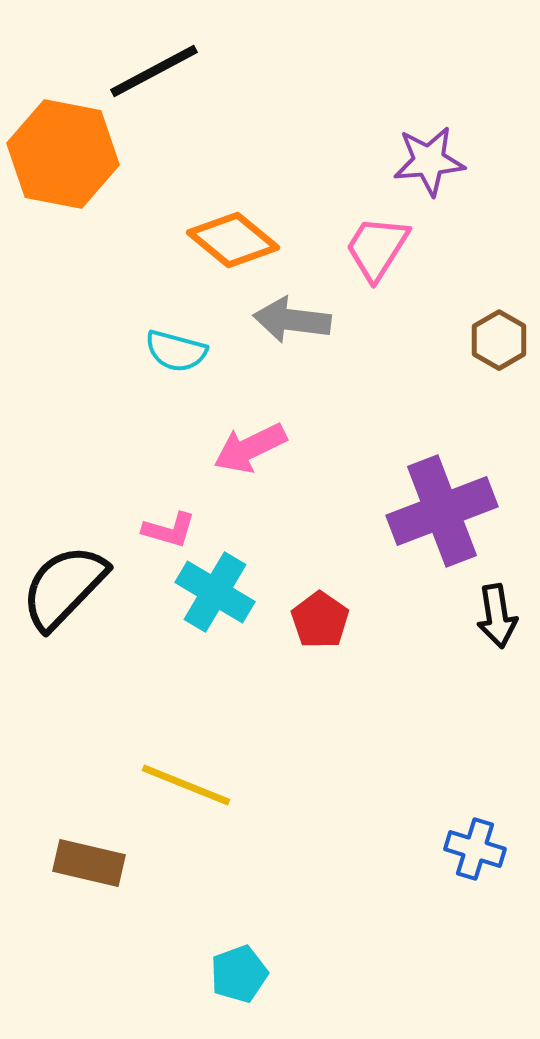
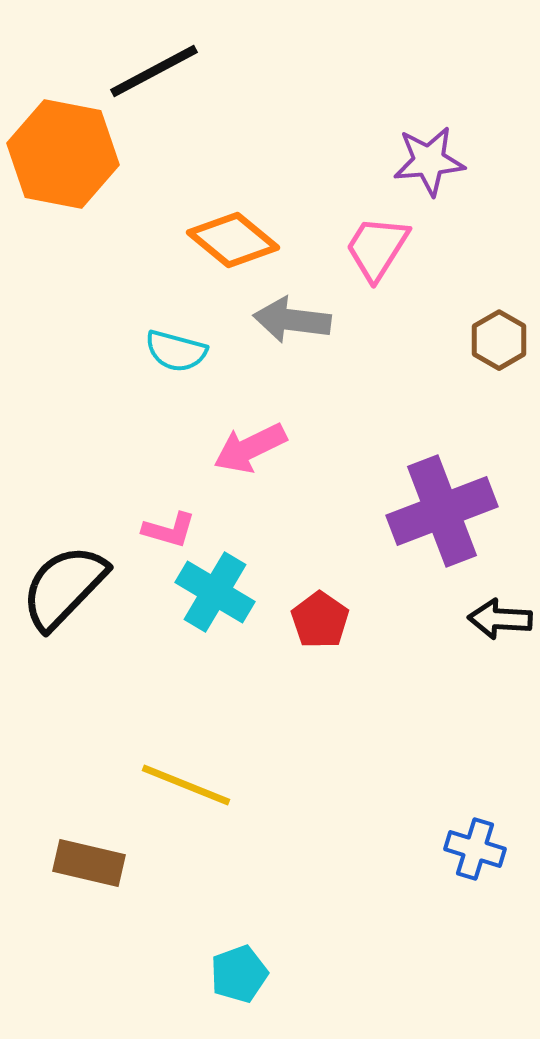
black arrow: moved 3 px right, 3 px down; rotated 102 degrees clockwise
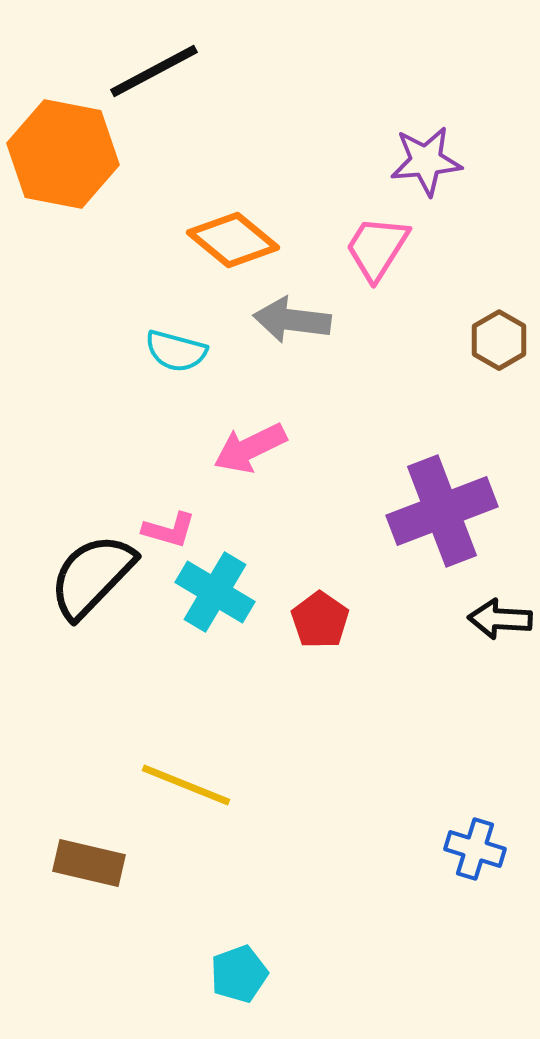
purple star: moved 3 px left
black semicircle: moved 28 px right, 11 px up
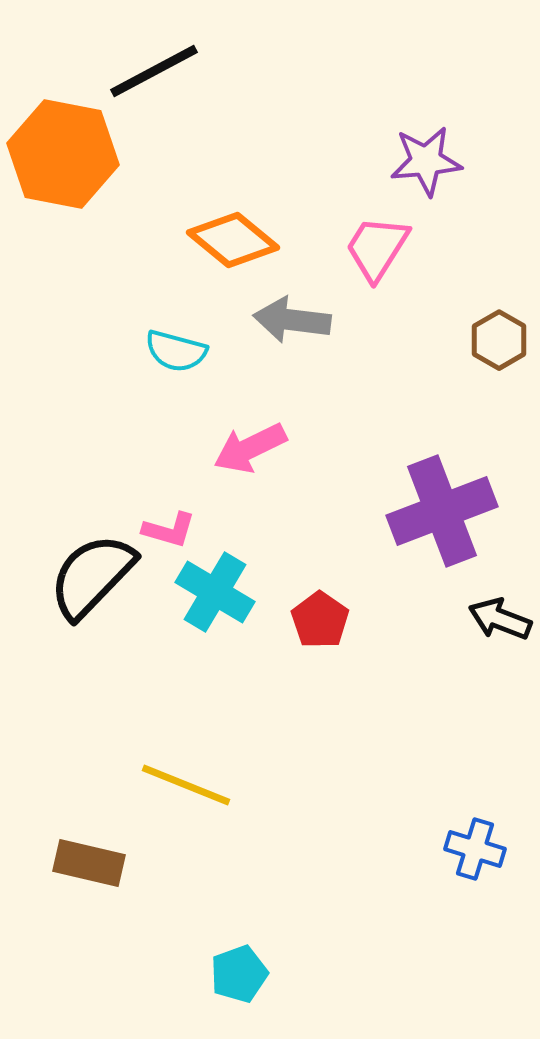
black arrow: rotated 18 degrees clockwise
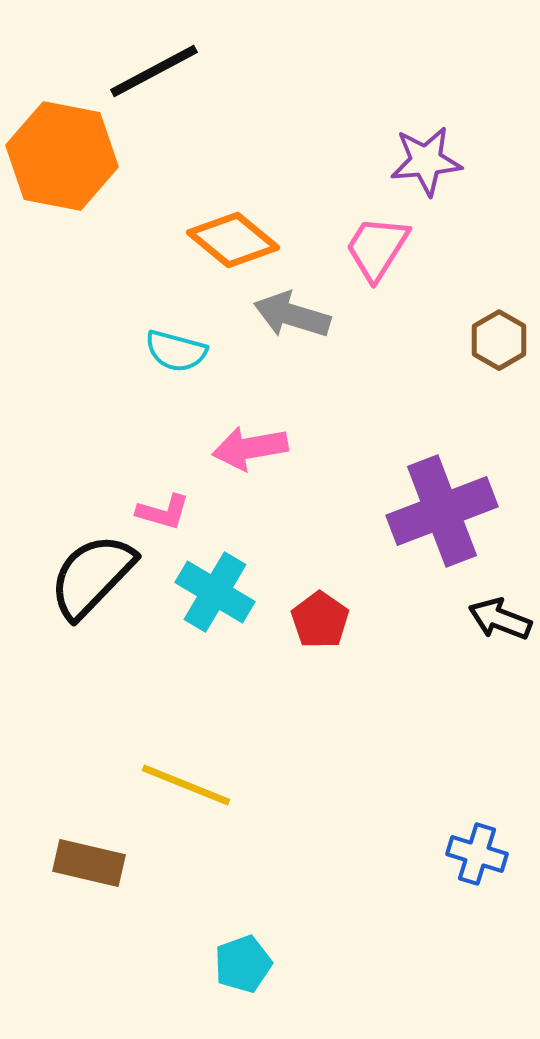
orange hexagon: moved 1 px left, 2 px down
gray arrow: moved 5 px up; rotated 10 degrees clockwise
pink arrow: rotated 16 degrees clockwise
pink L-shape: moved 6 px left, 18 px up
blue cross: moved 2 px right, 5 px down
cyan pentagon: moved 4 px right, 10 px up
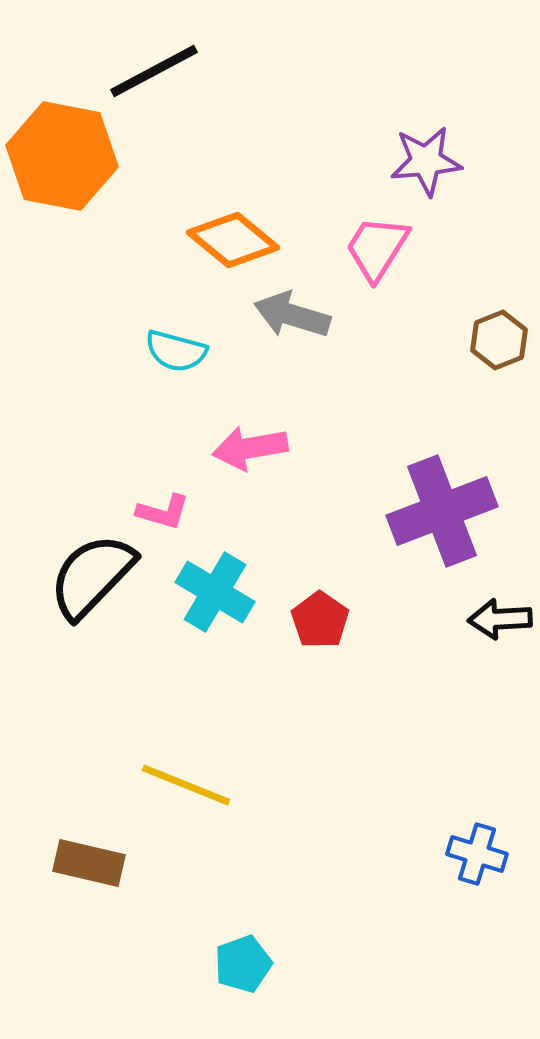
brown hexagon: rotated 8 degrees clockwise
black arrow: rotated 24 degrees counterclockwise
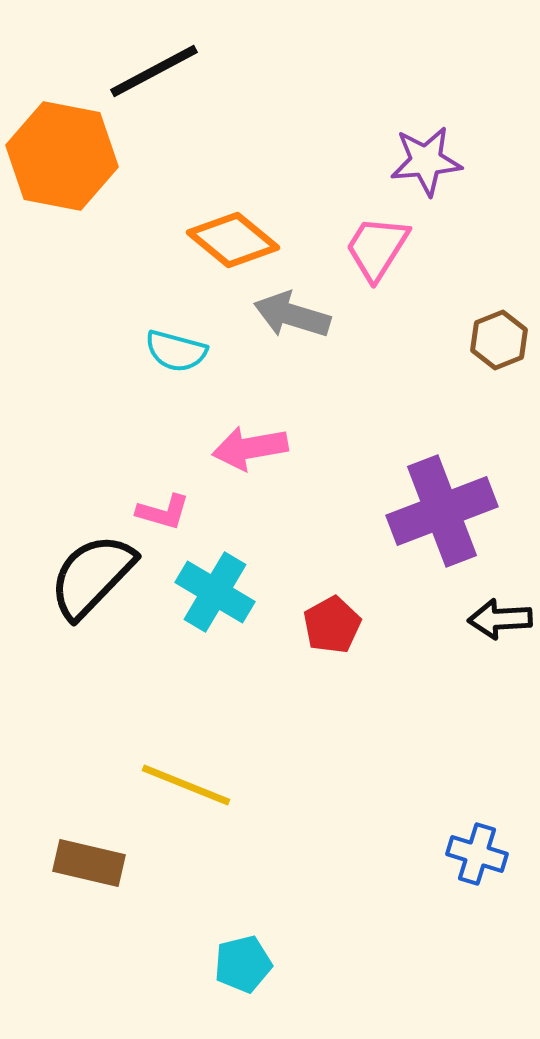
red pentagon: moved 12 px right, 5 px down; rotated 8 degrees clockwise
cyan pentagon: rotated 6 degrees clockwise
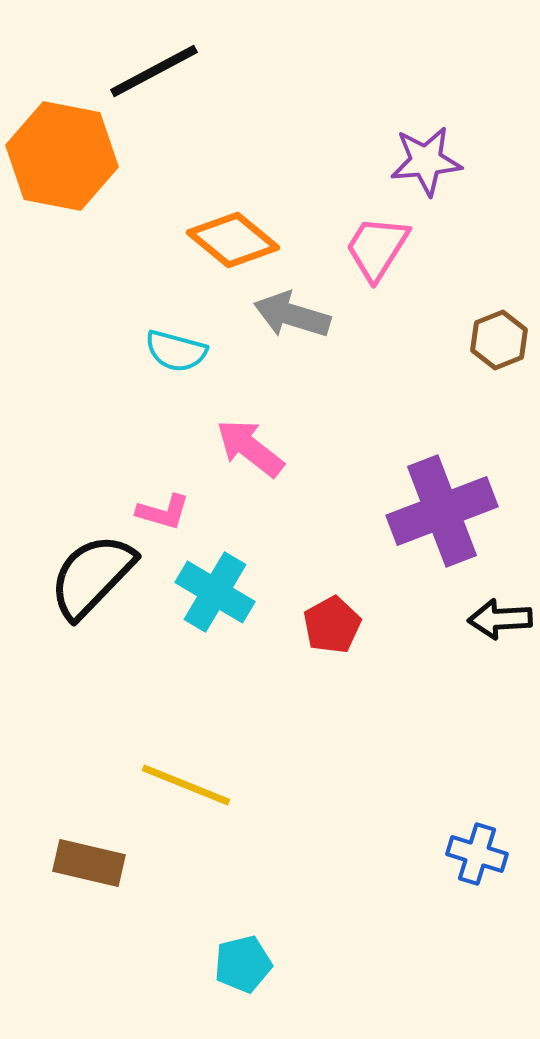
pink arrow: rotated 48 degrees clockwise
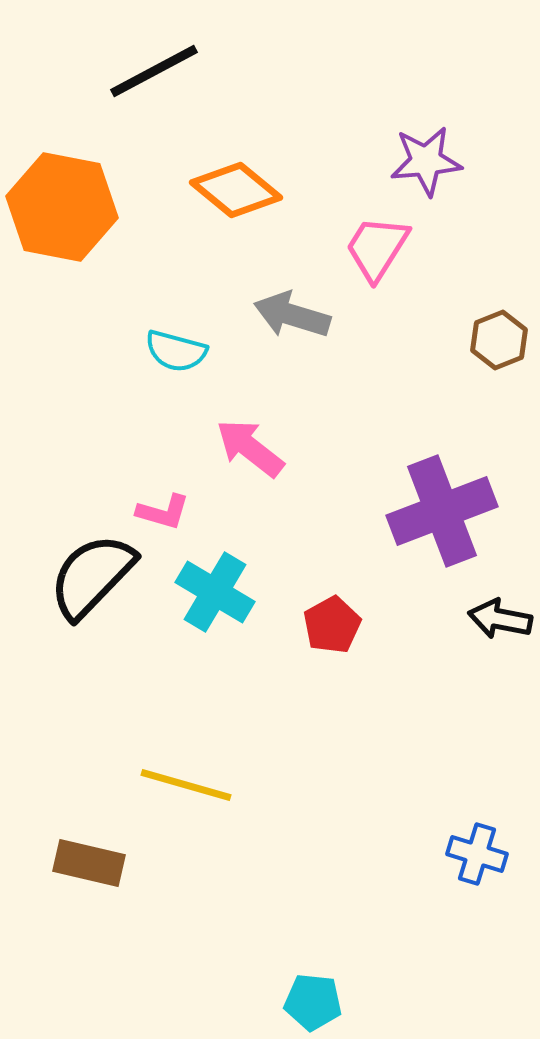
orange hexagon: moved 51 px down
orange diamond: moved 3 px right, 50 px up
black arrow: rotated 14 degrees clockwise
yellow line: rotated 6 degrees counterclockwise
cyan pentagon: moved 70 px right, 38 px down; rotated 20 degrees clockwise
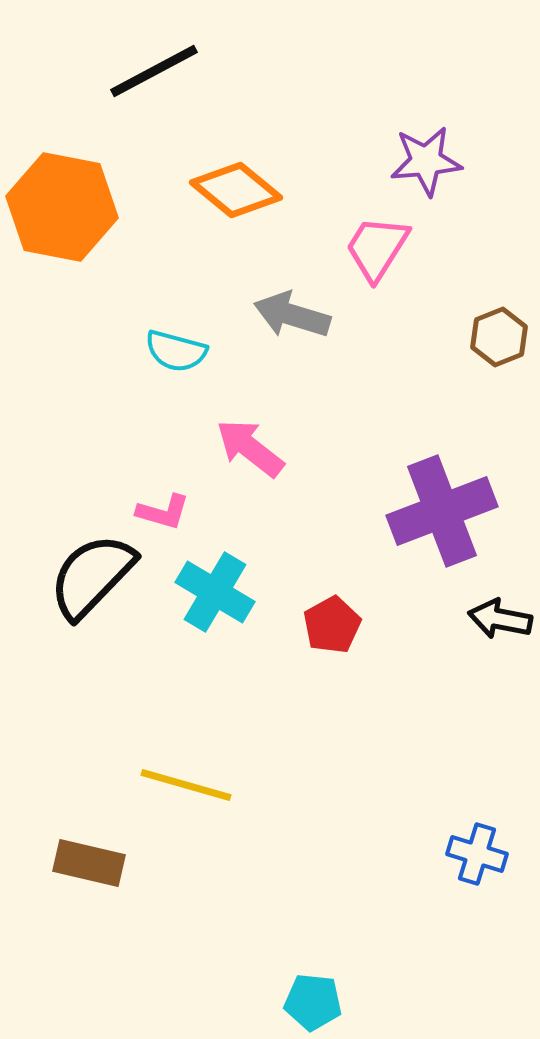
brown hexagon: moved 3 px up
